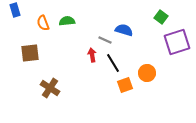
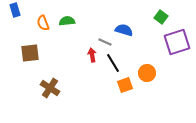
gray line: moved 2 px down
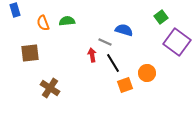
green square: rotated 16 degrees clockwise
purple square: rotated 36 degrees counterclockwise
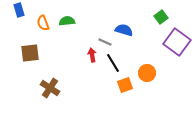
blue rectangle: moved 4 px right
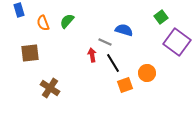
green semicircle: rotated 42 degrees counterclockwise
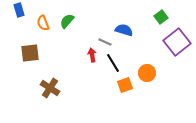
purple square: rotated 16 degrees clockwise
